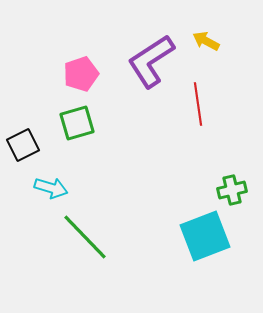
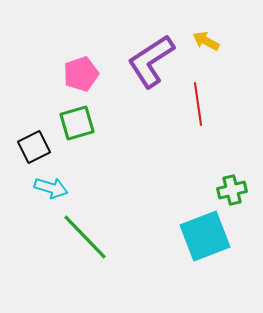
black square: moved 11 px right, 2 px down
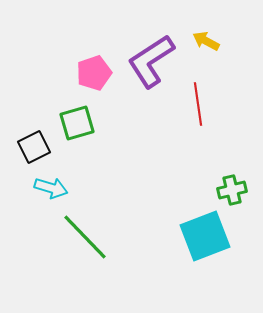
pink pentagon: moved 13 px right, 1 px up
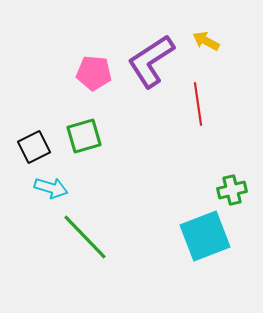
pink pentagon: rotated 24 degrees clockwise
green square: moved 7 px right, 13 px down
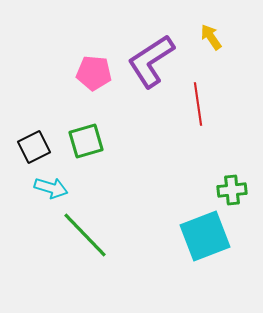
yellow arrow: moved 5 px right, 4 px up; rotated 28 degrees clockwise
green square: moved 2 px right, 5 px down
green cross: rotated 8 degrees clockwise
green line: moved 2 px up
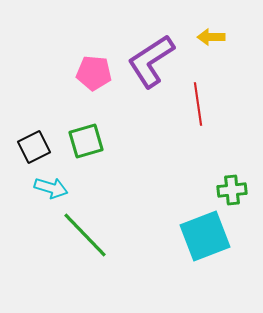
yellow arrow: rotated 56 degrees counterclockwise
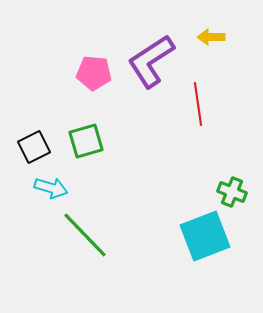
green cross: moved 2 px down; rotated 28 degrees clockwise
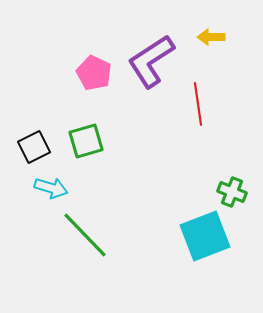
pink pentagon: rotated 20 degrees clockwise
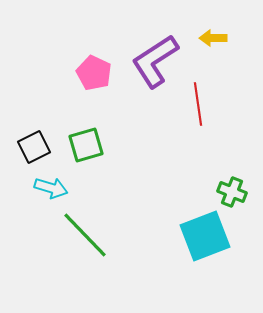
yellow arrow: moved 2 px right, 1 px down
purple L-shape: moved 4 px right
green square: moved 4 px down
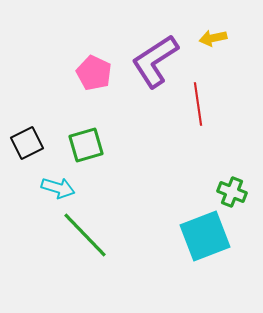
yellow arrow: rotated 12 degrees counterclockwise
black square: moved 7 px left, 4 px up
cyan arrow: moved 7 px right
